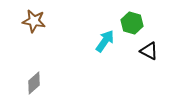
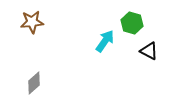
brown star: moved 2 px left, 1 px down; rotated 15 degrees counterclockwise
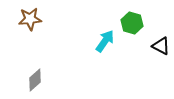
brown star: moved 2 px left, 3 px up
black triangle: moved 12 px right, 5 px up
gray diamond: moved 1 px right, 3 px up
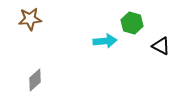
cyan arrow: rotated 50 degrees clockwise
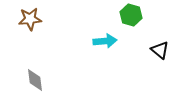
green hexagon: moved 1 px left, 8 px up
black triangle: moved 1 px left, 4 px down; rotated 12 degrees clockwise
gray diamond: rotated 55 degrees counterclockwise
